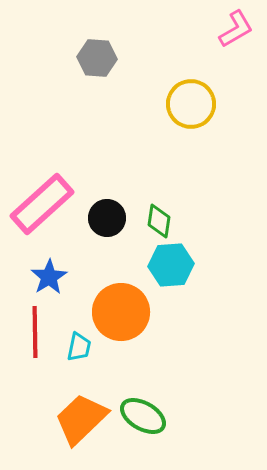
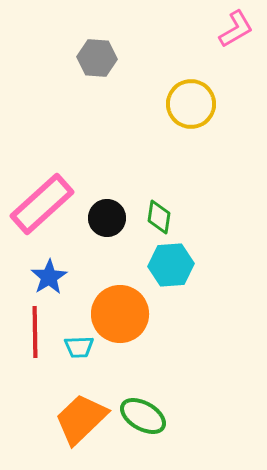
green diamond: moved 4 px up
orange circle: moved 1 px left, 2 px down
cyan trapezoid: rotated 76 degrees clockwise
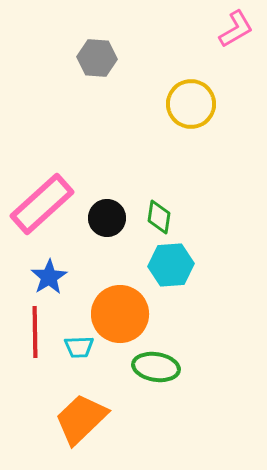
green ellipse: moved 13 px right, 49 px up; rotated 21 degrees counterclockwise
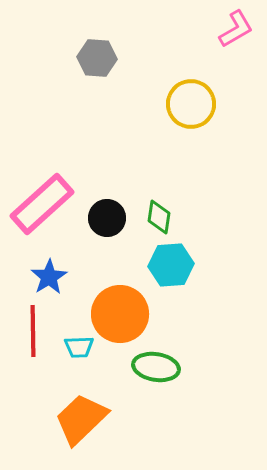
red line: moved 2 px left, 1 px up
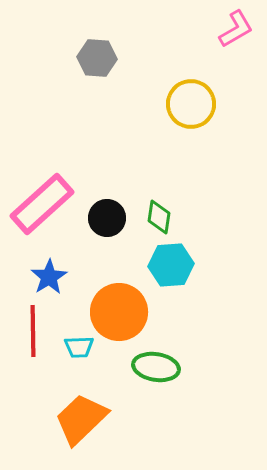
orange circle: moved 1 px left, 2 px up
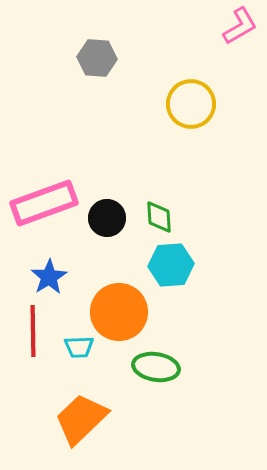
pink L-shape: moved 4 px right, 3 px up
pink rectangle: moved 2 px right, 1 px up; rotated 22 degrees clockwise
green diamond: rotated 12 degrees counterclockwise
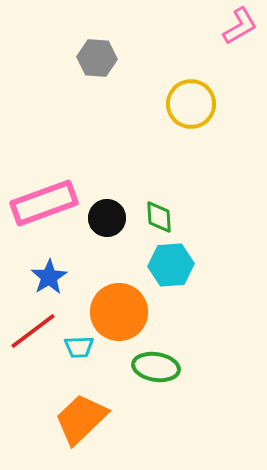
red line: rotated 54 degrees clockwise
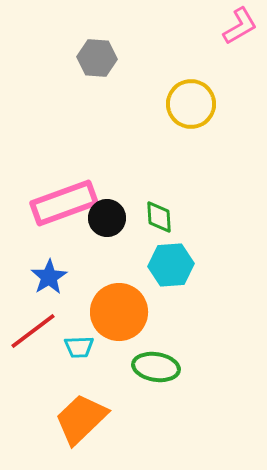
pink rectangle: moved 20 px right
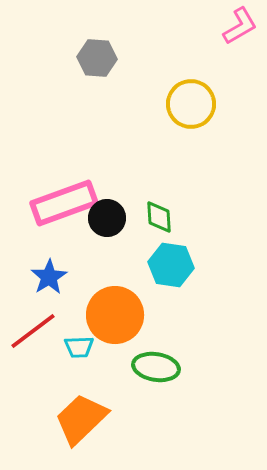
cyan hexagon: rotated 12 degrees clockwise
orange circle: moved 4 px left, 3 px down
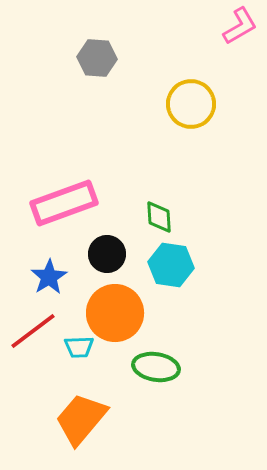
black circle: moved 36 px down
orange circle: moved 2 px up
orange trapezoid: rotated 6 degrees counterclockwise
